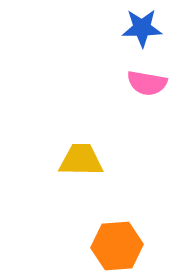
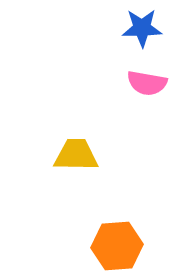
yellow trapezoid: moved 5 px left, 5 px up
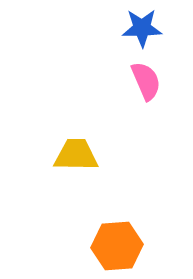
pink semicircle: moved 1 px left, 2 px up; rotated 123 degrees counterclockwise
